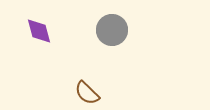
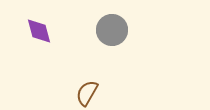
brown semicircle: rotated 76 degrees clockwise
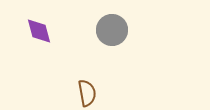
brown semicircle: rotated 140 degrees clockwise
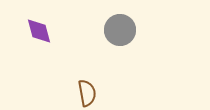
gray circle: moved 8 px right
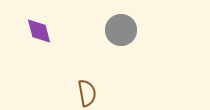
gray circle: moved 1 px right
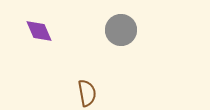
purple diamond: rotated 8 degrees counterclockwise
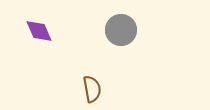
brown semicircle: moved 5 px right, 4 px up
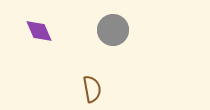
gray circle: moved 8 px left
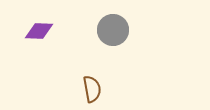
purple diamond: rotated 64 degrees counterclockwise
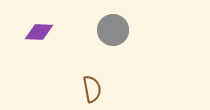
purple diamond: moved 1 px down
